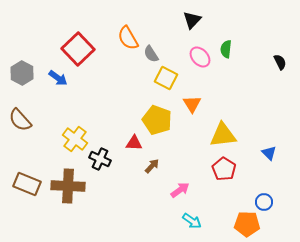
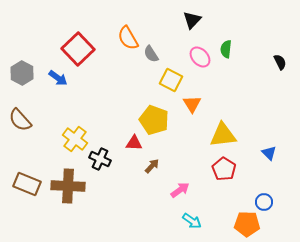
yellow square: moved 5 px right, 2 px down
yellow pentagon: moved 3 px left
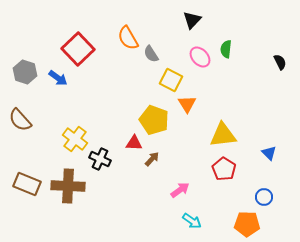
gray hexagon: moved 3 px right, 1 px up; rotated 10 degrees counterclockwise
orange triangle: moved 5 px left
brown arrow: moved 7 px up
blue circle: moved 5 px up
